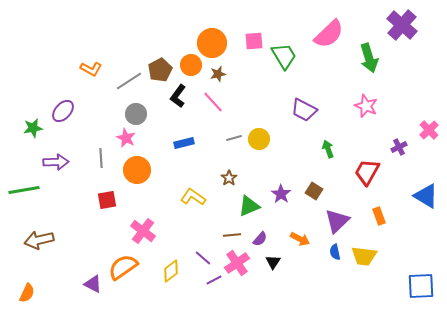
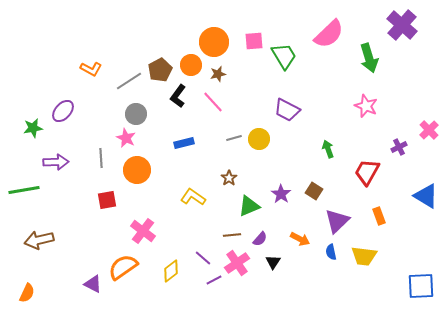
orange circle at (212, 43): moved 2 px right, 1 px up
purple trapezoid at (304, 110): moved 17 px left
blue semicircle at (335, 252): moved 4 px left
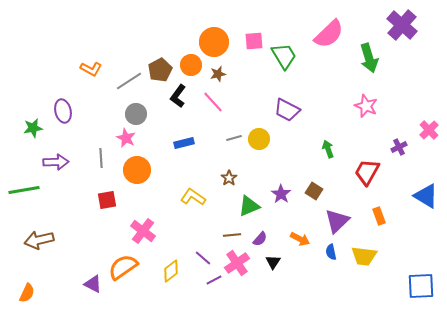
purple ellipse at (63, 111): rotated 55 degrees counterclockwise
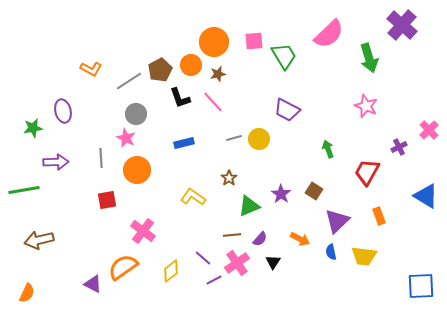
black L-shape at (178, 96): moved 2 px right, 2 px down; rotated 55 degrees counterclockwise
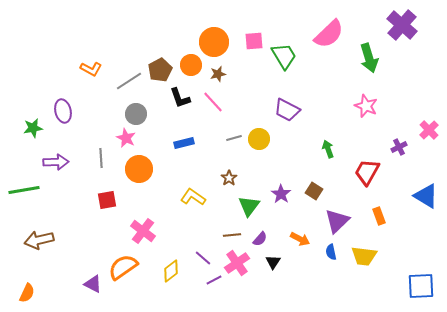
orange circle at (137, 170): moved 2 px right, 1 px up
green triangle at (249, 206): rotated 30 degrees counterclockwise
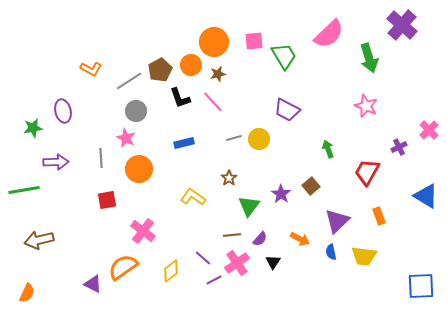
gray circle at (136, 114): moved 3 px up
brown square at (314, 191): moved 3 px left, 5 px up; rotated 18 degrees clockwise
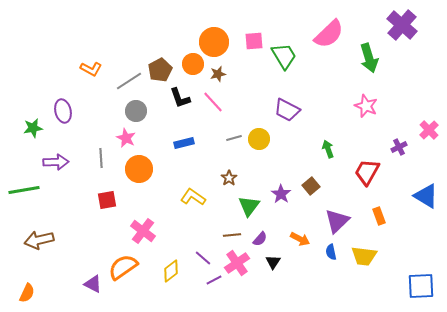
orange circle at (191, 65): moved 2 px right, 1 px up
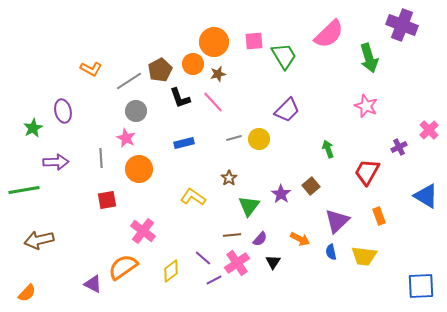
purple cross at (402, 25): rotated 20 degrees counterclockwise
purple trapezoid at (287, 110): rotated 72 degrees counterclockwise
green star at (33, 128): rotated 18 degrees counterclockwise
orange semicircle at (27, 293): rotated 18 degrees clockwise
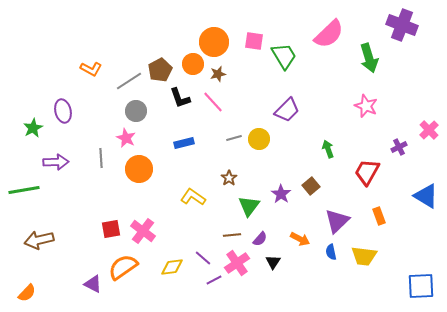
pink square at (254, 41): rotated 12 degrees clockwise
red square at (107, 200): moved 4 px right, 29 px down
yellow diamond at (171, 271): moved 1 px right, 4 px up; rotated 30 degrees clockwise
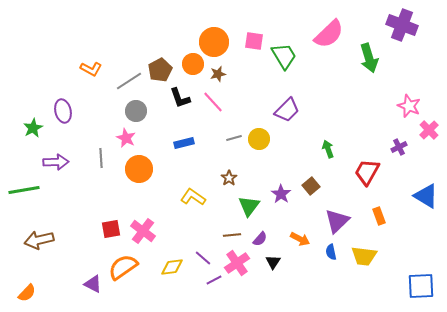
pink star at (366, 106): moved 43 px right
